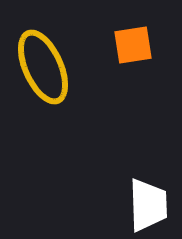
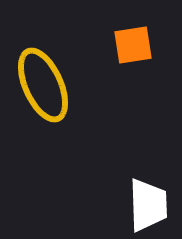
yellow ellipse: moved 18 px down
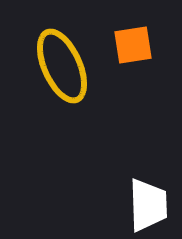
yellow ellipse: moved 19 px right, 19 px up
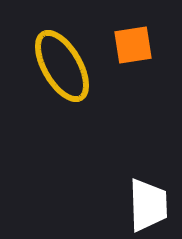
yellow ellipse: rotated 6 degrees counterclockwise
